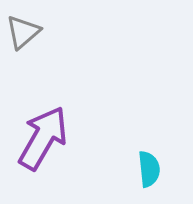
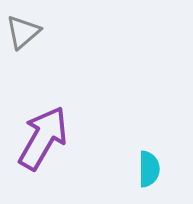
cyan semicircle: rotated 6 degrees clockwise
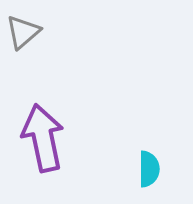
purple arrow: rotated 42 degrees counterclockwise
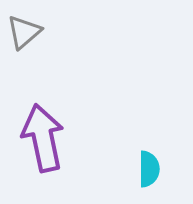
gray triangle: moved 1 px right
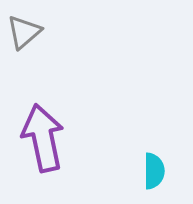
cyan semicircle: moved 5 px right, 2 px down
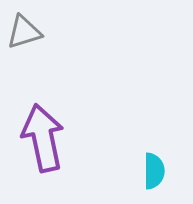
gray triangle: rotated 24 degrees clockwise
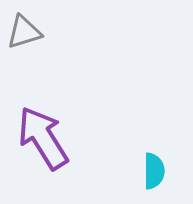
purple arrow: rotated 20 degrees counterclockwise
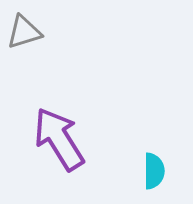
purple arrow: moved 16 px right, 1 px down
